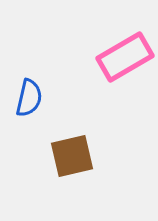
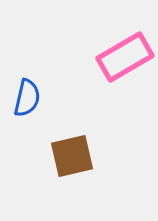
blue semicircle: moved 2 px left
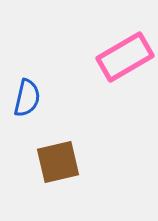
brown square: moved 14 px left, 6 px down
